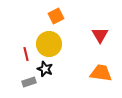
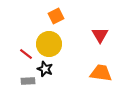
red line: rotated 40 degrees counterclockwise
gray rectangle: moved 1 px left, 1 px up; rotated 16 degrees clockwise
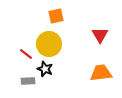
orange square: rotated 14 degrees clockwise
orange trapezoid: rotated 15 degrees counterclockwise
